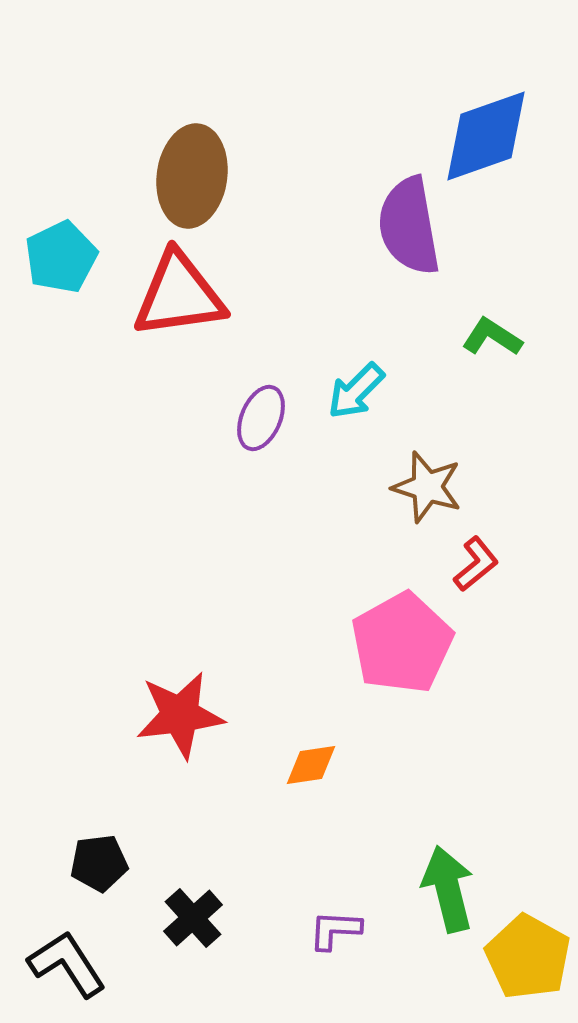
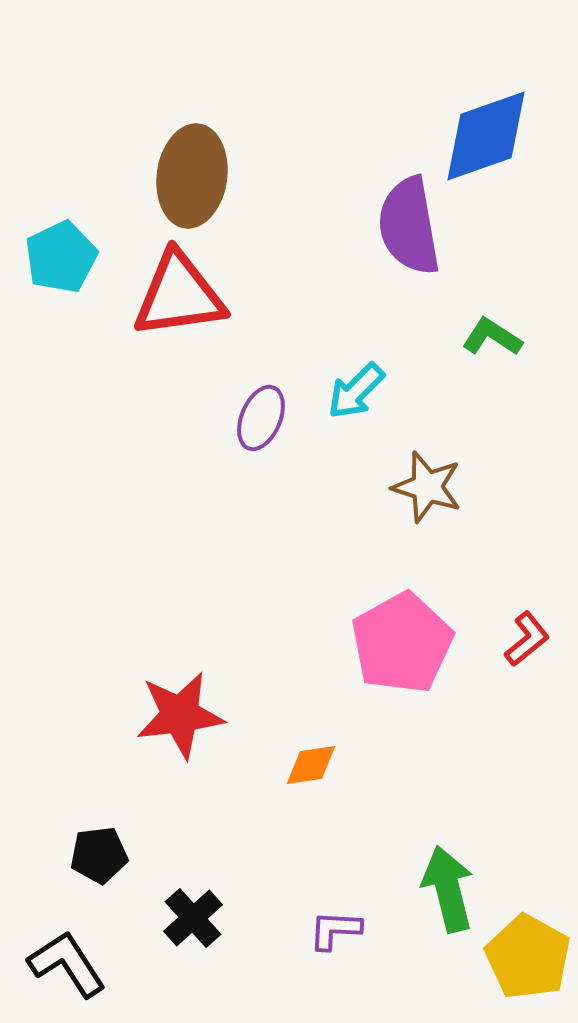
red L-shape: moved 51 px right, 75 px down
black pentagon: moved 8 px up
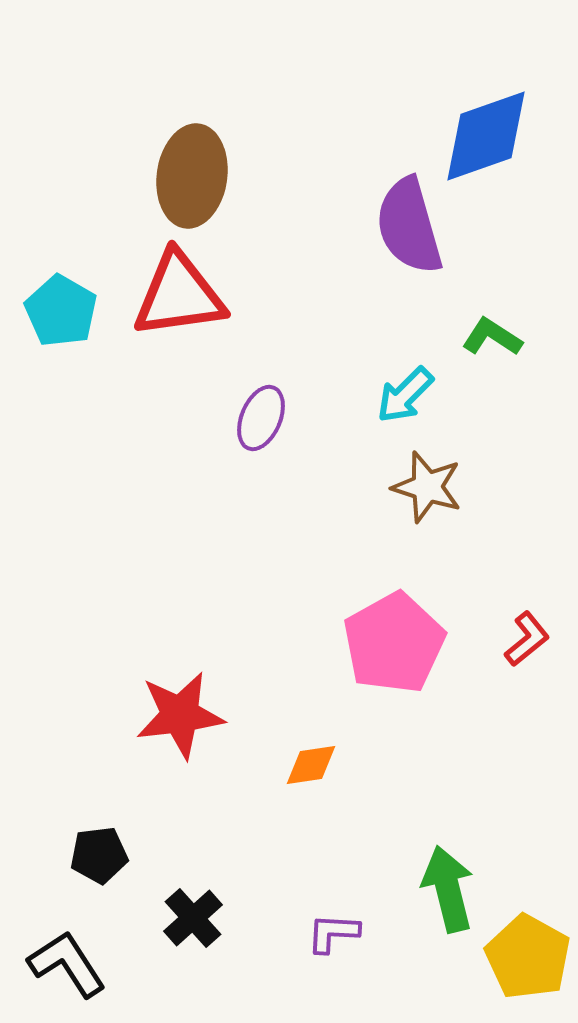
purple semicircle: rotated 6 degrees counterclockwise
cyan pentagon: moved 54 px down; rotated 16 degrees counterclockwise
cyan arrow: moved 49 px right, 4 px down
pink pentagon: moved 8 px left
purple L-shape: moved 2 px left, 3 px down
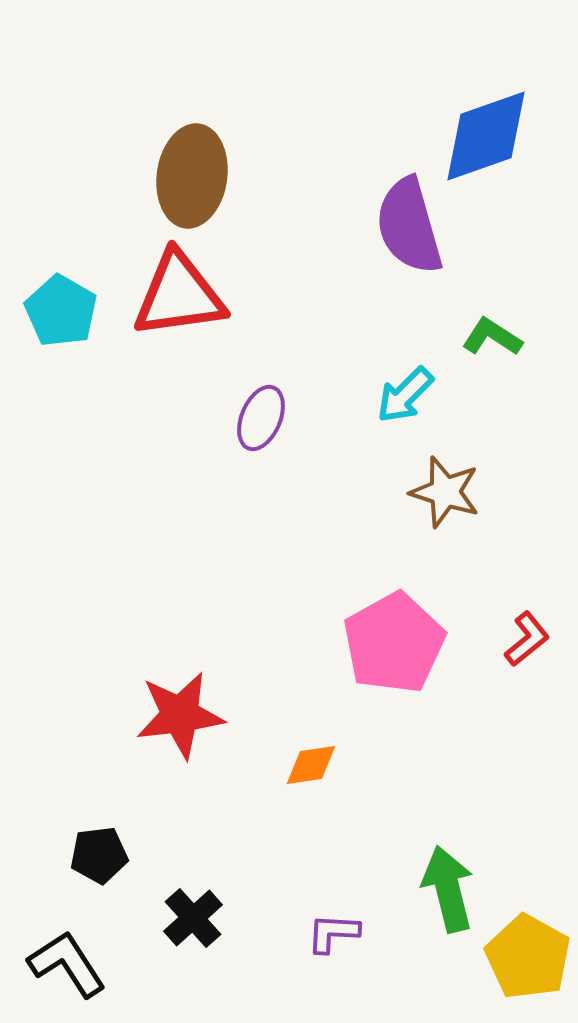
brown star: moved 18 px right, 5 px down
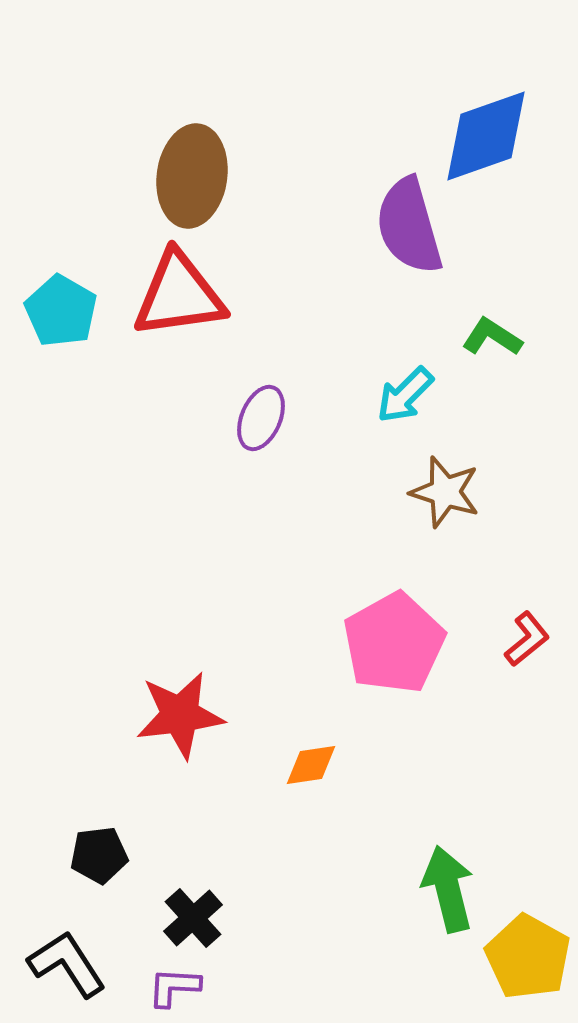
purple L-shape: moved 159 px left, 54 px down
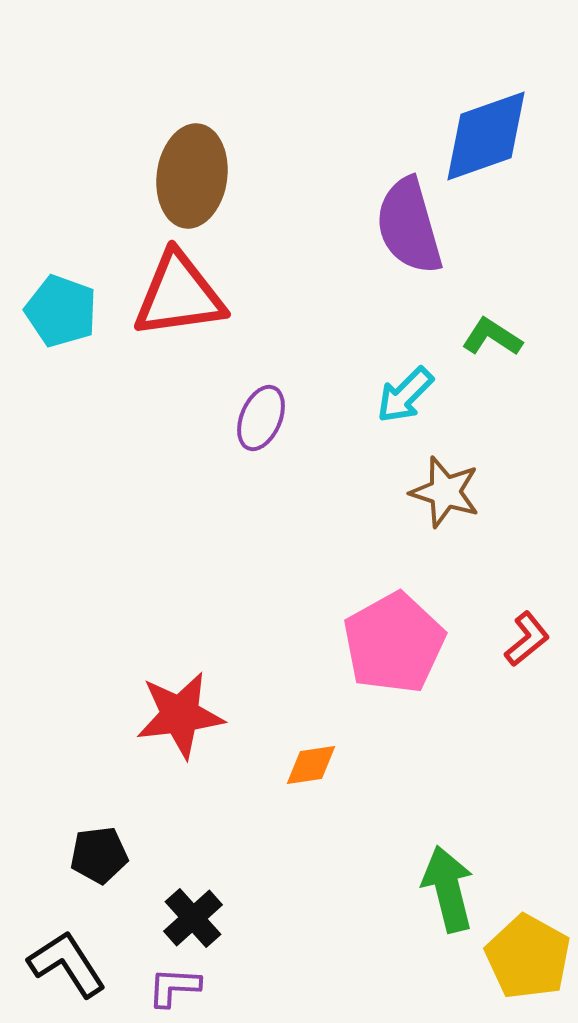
cyan pentagon: rotated 10 degrees counterclockwise
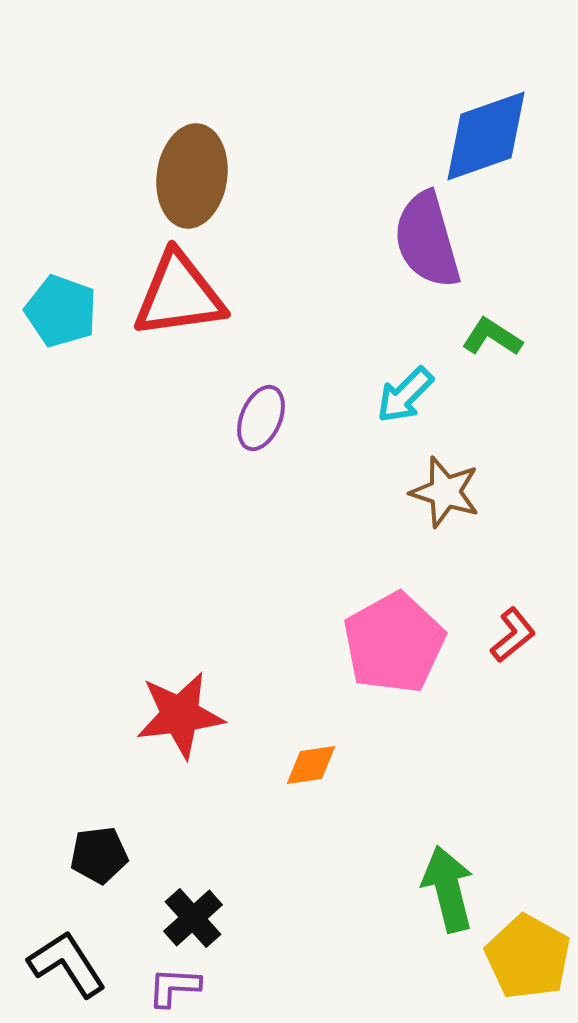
purple semicircle: moved 18 px right, 14 px down
red L-shape: moved 14 px left, 4 px up
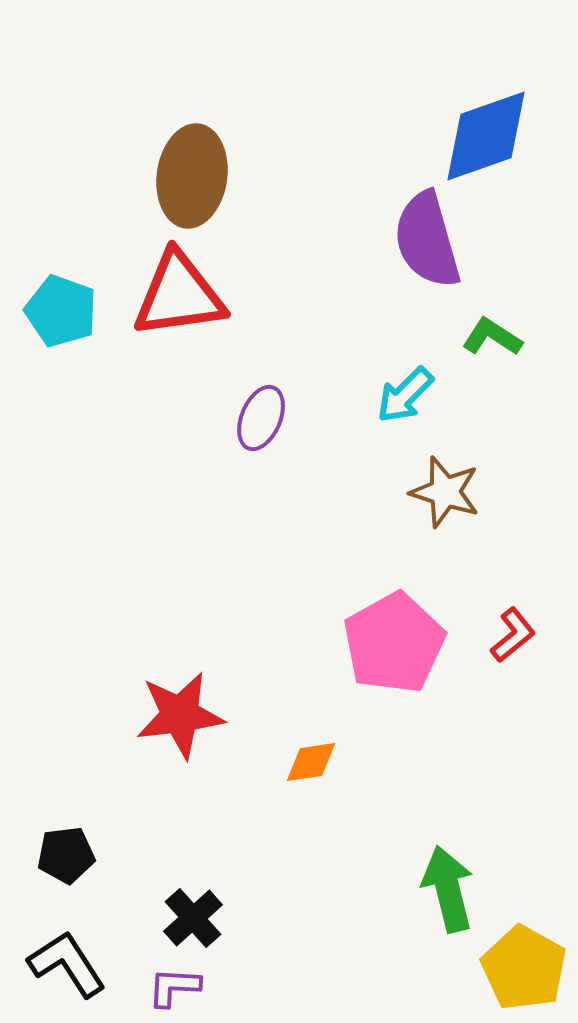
orange diamond: moved 3 px up
black pentagon: moved 33 px left
yellow pentagon: moved 4 px left, 11 px down
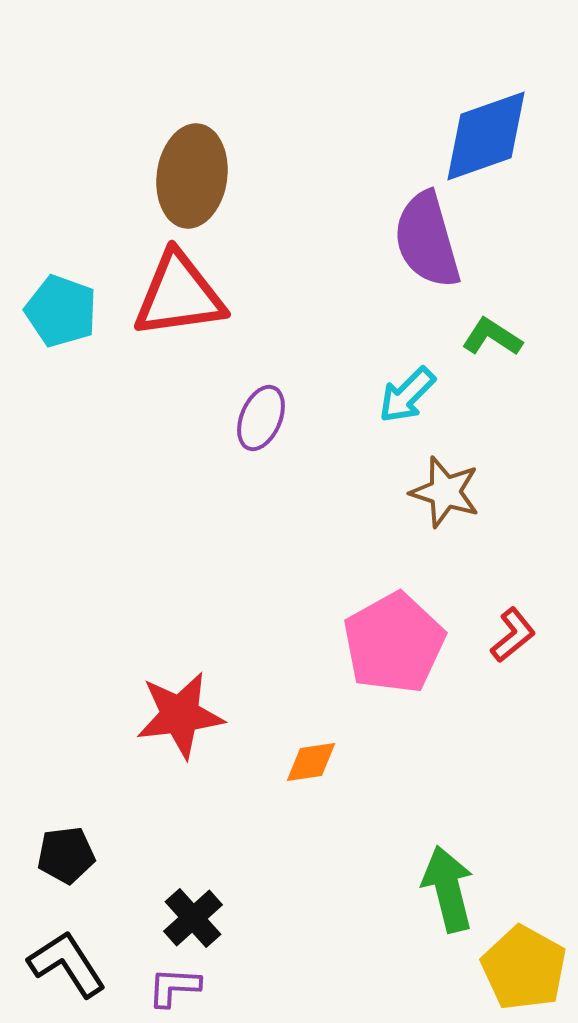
cyan arrow: moved 2 px right
